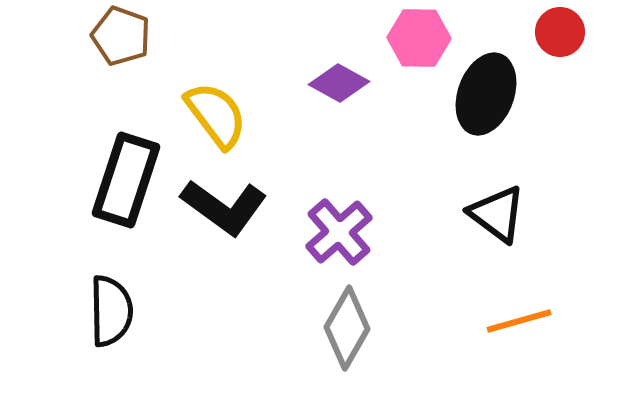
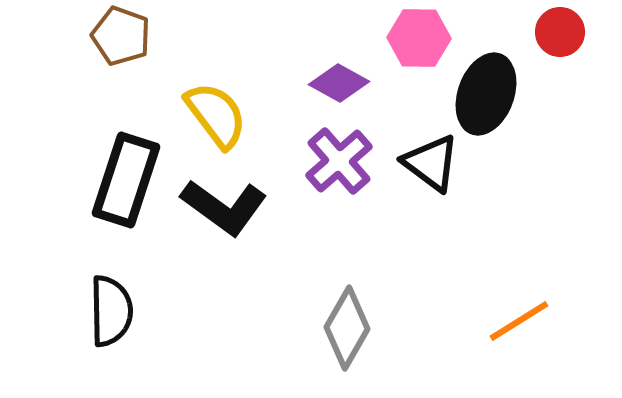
black triangle: moved 66 px left, 51 px up
purple cross: moved 71 px up
orange line: rotated 16 degrees counterclockwise
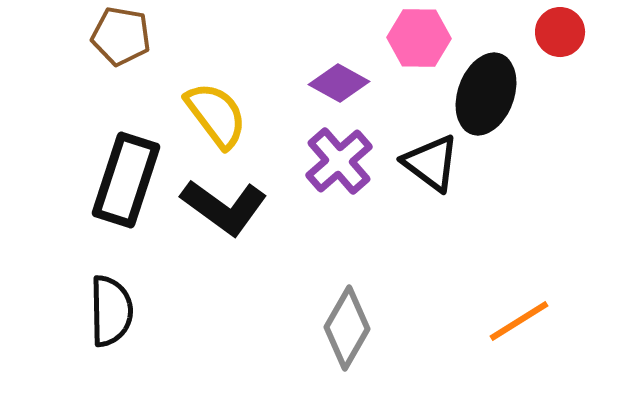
brown pentagon: rotated 10 degrees counterclockwise
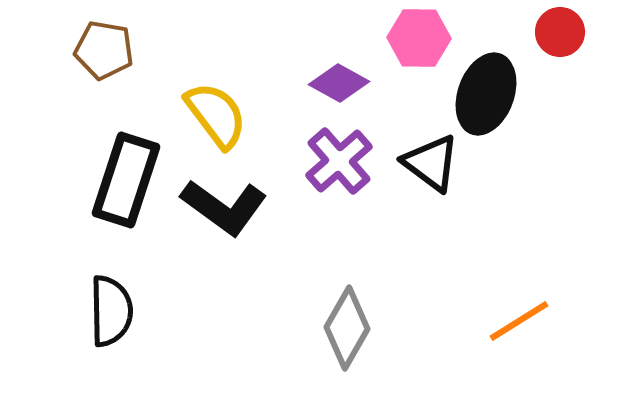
brown pentagon: moved 17 px left, 14 px down
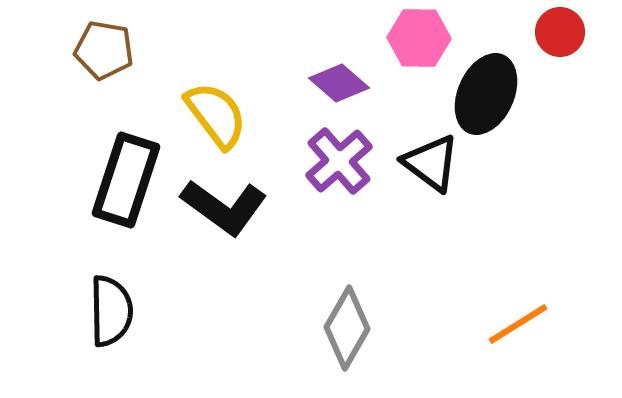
purple diamond: rotated 12 degrees clockwise
black ellipse: rotated 4 degrees clockwise
orange line: moved 1 px left, 3 px down
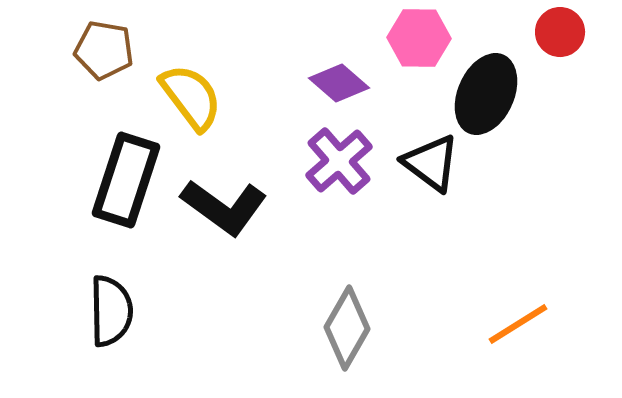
yellow semicircle: moved 25 px left, 18 px up
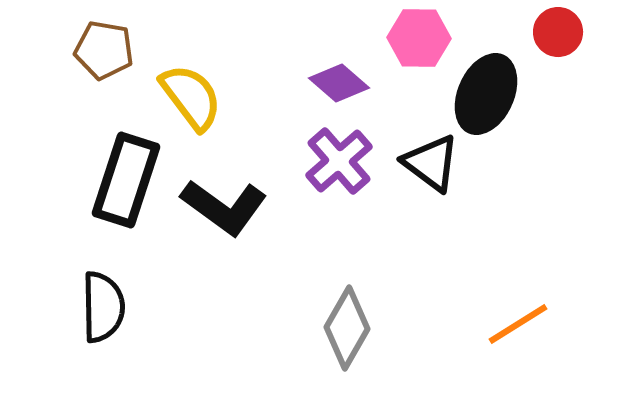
red circle: moved 2 px left
black semicircle: moved 8 px left, 4 px up
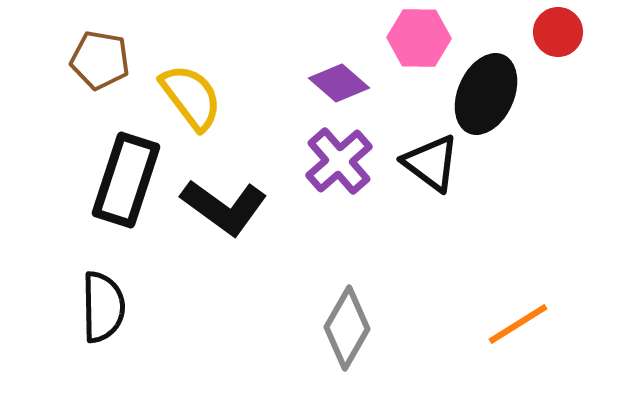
brown pentagon: moved 4 px left, 10 px down
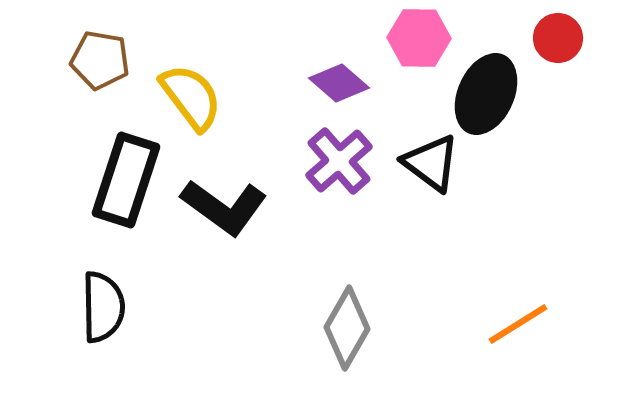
red circle: moved 6 px down
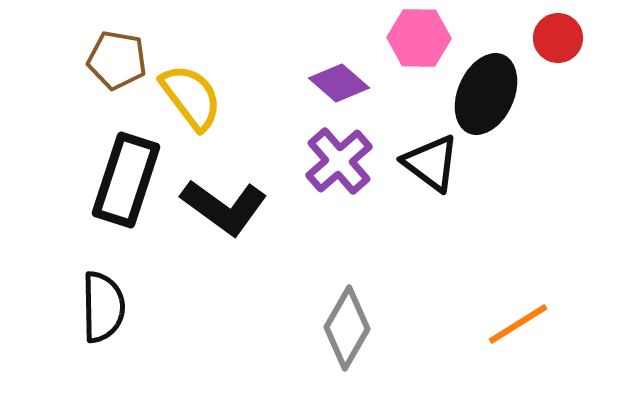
brown pentagon: moved 17 px right
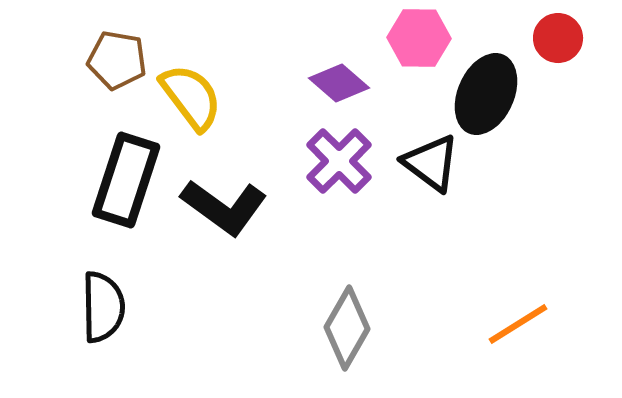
purple cross: rotated 4 degrees counterclockwise
